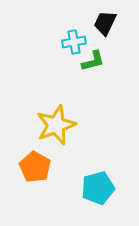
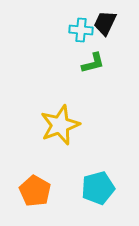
cyan cross: moved 7 px right, 12 px up; rotated 15 degrees clockwise
green L-shape: moved 2 px down
yellow star: moved 4 px right
orange pentagon: moved 24 px down
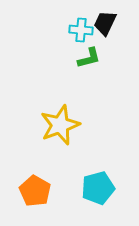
green L-shape: moved 4 px left, 5 px up
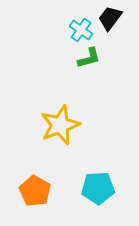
black trapezoid: moved 5 px right, 5 px up; rotated 12 degrees clockwise
cyan cross: rotated 30 degrees clockwise
cyan pentagon: rotated 12 degrees clockwise
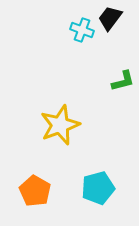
cyan cross: moved 1 px right; rotated 15 degrees counterclockwise
green L-shape: moved 34 px right, 23 px down
cyan pentagon: rotated 12 degrees counterclockwise
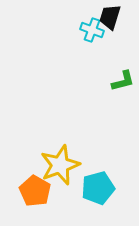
black trapezoid: moved 1 px up; rotated 20 degrees counterclockwise
cyan cross: moved 10 px right
yellow star: moved 40 px down
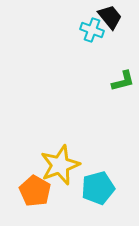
black trapezoid: rotated 124 degrees clockwise
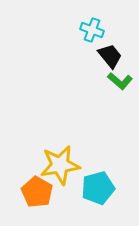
black trapezoid: moved 39 px down
green L-shape: moved 3 px left; rotated 55 degrees clockwise
yellow star: rotated 12 degrees clockwise
orange pentagon: moved 2 px right, 1 px down
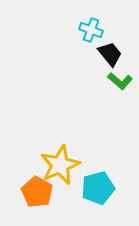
cyan cross: moved 1 px left
black trapezoid: moved 2 px up
yellow star: rotated 15 degrees counterclockwise
